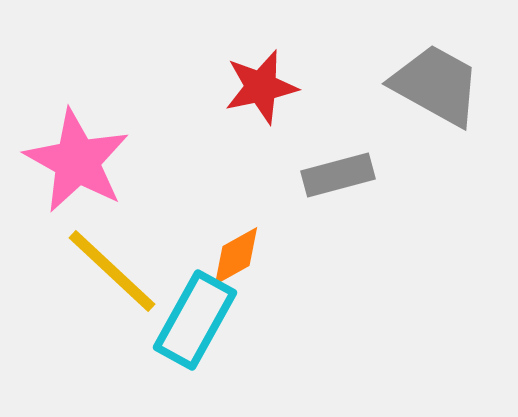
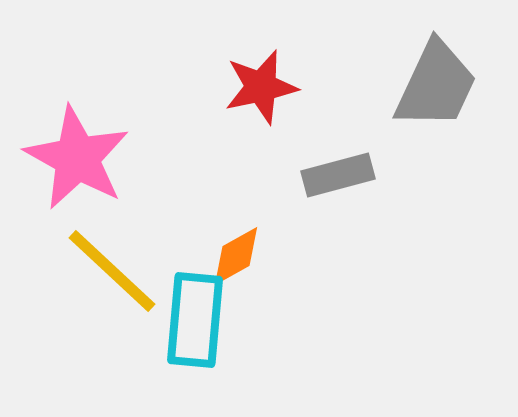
gray trapezoid: rotated 86 degrees clockwise
pink star: moved 3 px up
cyan rectangle: rotated 24 degrees counterclockwise
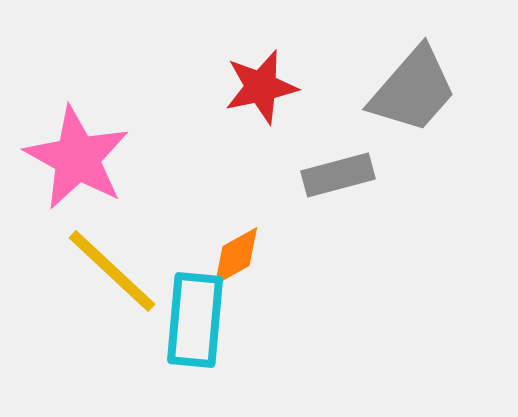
gray trapezoid: moved 23 px left, 5 px down; rotated 16 degrees clockwise
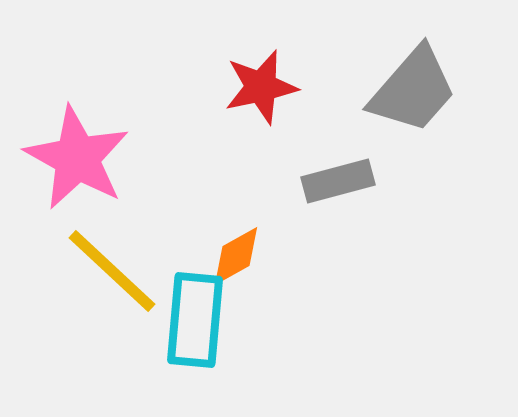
gray rectangle: moved 6 px down
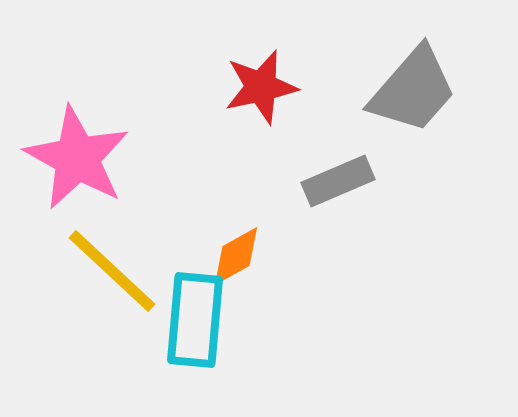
gray rectangle: rotated 8 degrees counterclockwise
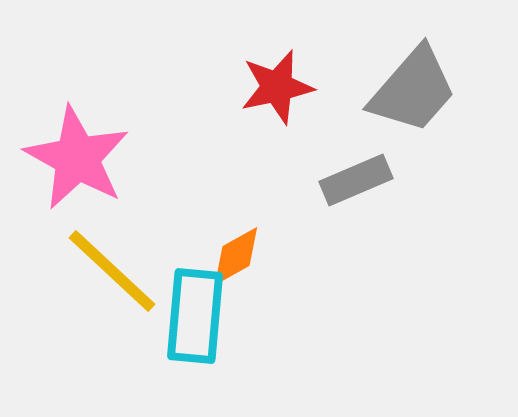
red star: moved 16 px right
gray rectangle: moved 18 px right, 1 px up
cyan rectangle: moved 4 px up
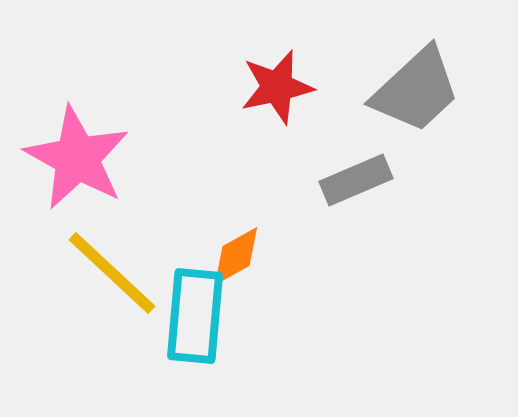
gray trapezoid: moved 3 px right; rotated 6 degrees clockwise
yellow line: moved 2 px down
